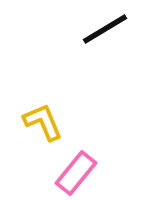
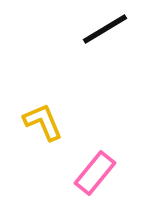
pink rectangle: moved 19 px right
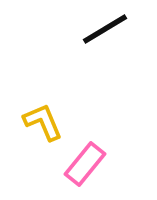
pink rectangle: moved 10 px left, 9 px up
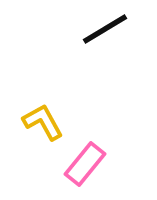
yellow L-shape: rotated 6 degrees counterclockwise
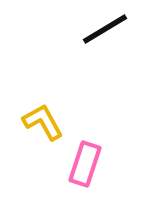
pink rectangle: rotated 21 degrees counterclockwise
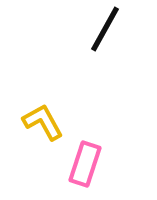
black line: rotated 30 degrees counterclockwise
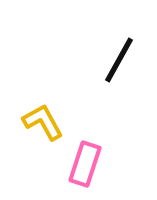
black line: moved 14 px right, 31 px down
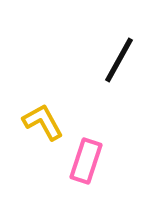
pink rectangle: moved 1 px right, 3 px up
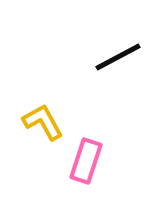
black line: moved 1 px left, 3 px up; rotated 33 degrees clockwise
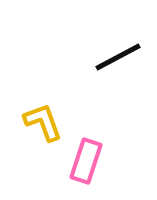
yellow L-shape: rotated 9 degrees clockwise
